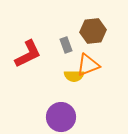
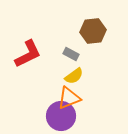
gray rectangle: moved 5 px right, 9 px down; rotated 42 degrees counterclockwise
orange triangle: moved 19 px left, 33 px down
yellow semicircle: rotated 36 degrees counterclockwise
purple circle: moved 1 px up
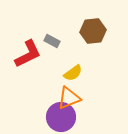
gray rectangle: moved 19 px left, 13 px up
yellow semicircle: moved 1 px left, 3 px up
purple circle: moved 1 px down
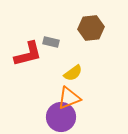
brown hexagon: moved 2 px left, 3 px up
gray rectangle: moved 1 px left, 1 px down; rotated 14 degrees counterclockwise
red L-shape: rotated 12 degrees clockwise
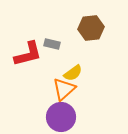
gray rectangle: moved 1 px right, 2 px down
orange triangle: moved 5 px left, 9 px up; rotated 20 degrees counterclockwise
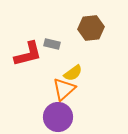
purple circle: moved 3 px left
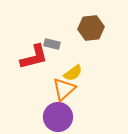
red L-shape: moved 6 px right, 3 px down
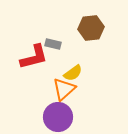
gray rectangle: moved 1 px right
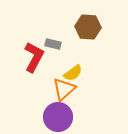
brown hexagon: moved 3 px left, 1 px up; rotated 10 degrees clockwise
red L-shape: rotated 48 degrees counterclockwise
